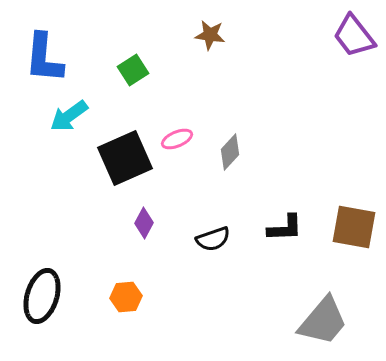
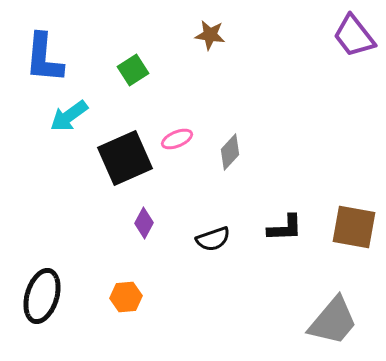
gray trapezoid: moved 10 px right
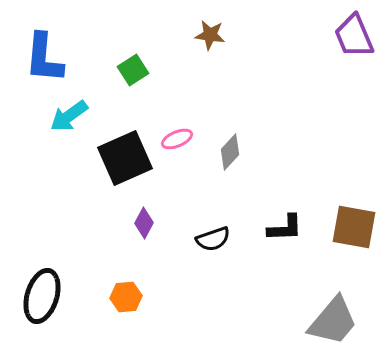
purple trapezoid: rotated 15 degrees clockwise
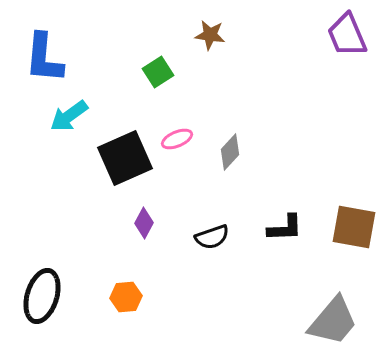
purple trapezoid: moved 7 px left, 1 px up
green square: moved 25 px right, 2 px down
black semicircle: moved 1 px left, 2 px up
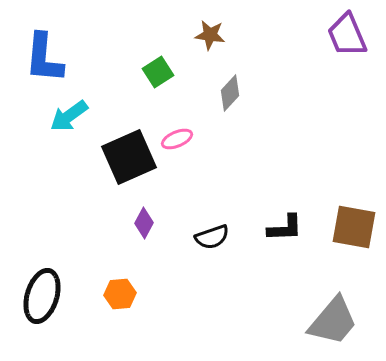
gray diamond: moved 59 px up
black square: moved 4 px right, 1 px up
orange hexagon: moved 6 px left, 3 px up
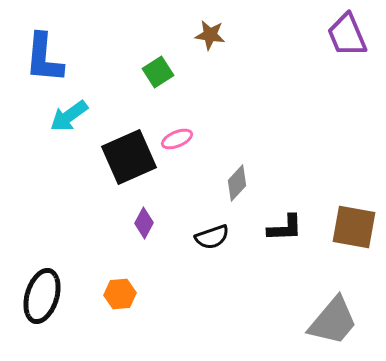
gray diamond: moved 7 px right, 90 px down
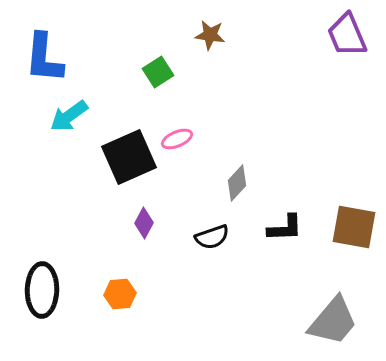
black ellipse: moved 6 px up; rotated 16 degrees counterclockwise
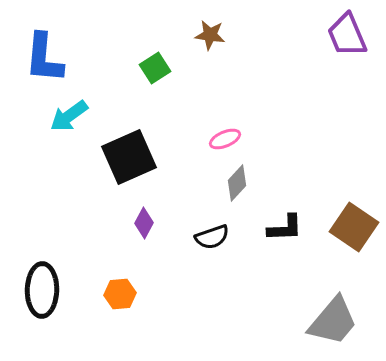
green square: moved 3 px left, 4 px up
pink ellipse: moved 48 px right
brown square: rotated 24 degrees clockwise
